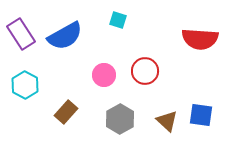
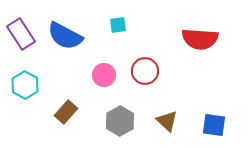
cyan square: moved 5 px down; rotated 24 degrees counterclockwise
blue semicircle: rotated 57 degrees clockwise
blue square: moved 13 px right, 10 px down
gray hexagon: moved 2 px down
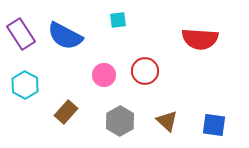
cyan square: moved 5 px up
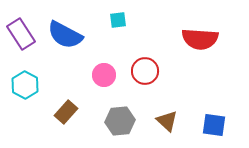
blue semicircle: moved 1 px up
gray hexagon: rotated 24 degrees clockwise
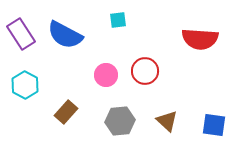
pink circle: moved 2 px right
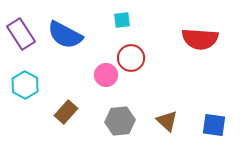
cyan square: moved 4 px right
red circle: moved 14 px left, 13 px up
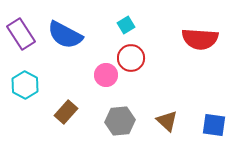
cyan square: moved 4 px right, 5 px down; rotated 24 degrees counterclockwise
